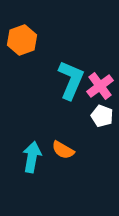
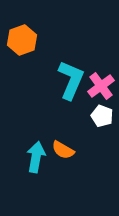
pink cross: moved 1 px right
cyan arrow: moved 4 px right
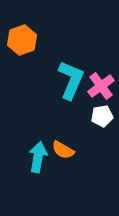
white pentagon: rotated 30 degrees counterclockwise
cyan arrow: moved 2 px right
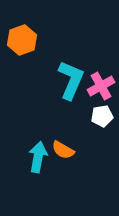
pink cross: rotated 8 degrees clockwise
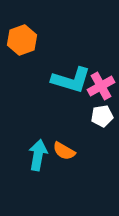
cyan L-shape: rotated 84 degrees clockwise
orange semicircle: moved 1 px right, 1 px down
cyan arrow: moved 2 px up
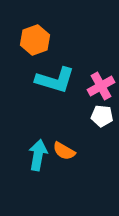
orange hexagon: moved 13 px right
cyan L-shape: moved 16 px left
white pentagon: rotated 15 degrees clockwise
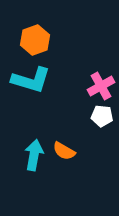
cyan L-shape: moved 24 px left
cyan arrow: moved 4 px left
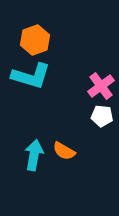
cyan L-shape: moved 4 px up
pink cross: rotated 8 degrees counterclockwise
